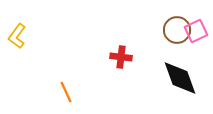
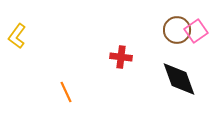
pink square: rotated 10 degrees counterclockwise
black diamond: moved 1 px left, 1 px down
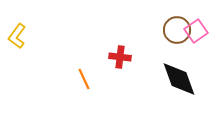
red cross: moved 1 px left
orange line: moved 18 px right, 13 px up
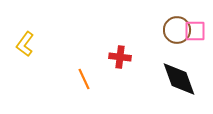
pink square: moved 1 px left; rotated 35 degrees clockwise
yellow L-shape: moved 8 px right, 8 px down
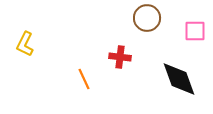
brown circle: moved 30 px left, 12 px up
yellow L-shape: rotated 10 degrees counterclockwise
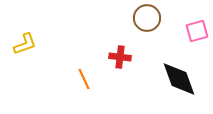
pink square: moved 2 px right; rotated 15 degrees counterclockwise
yellow L-shape: rotated 135 degrees counterclockwise
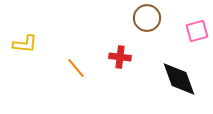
yellow L-shape: rotated 25 degrees clockwise
orange line: moved 8 px left, 11 px up; rotated 15 degrees counterclockwise
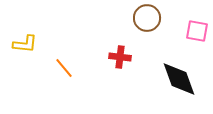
pink square: rotated 25 degrees clockwise
orange line: moved 12 px left
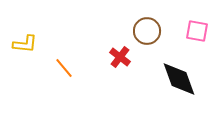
brown circle: moved 13 px down
red cross: rotated 30 degrees clockwise
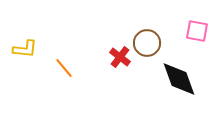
brown circle: moved 12 px down
yellow L-shape: moved 5 px down
